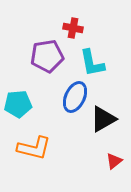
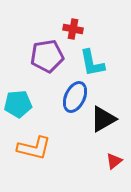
red cross: moved 1 px down
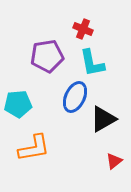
red cross: moved 10 px right; rotated 12 degrees clockwise
orange L-shape: rotated 24 degrees counterclockwise
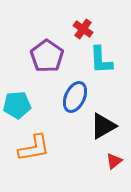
red cross: rotated 12 degrees clockwise
purple pentagon: rotated 28 degrees counterclockwise
cyan L-shape: moved 9 px right, 3 px up; rotated 8 degrees clockwise
cyan pentagon: moved 1 px left, 1 px down
black triangle: moved 7 px down
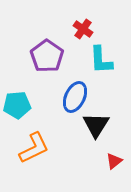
black triangle: moved 7 px left, 1 px up; rotated 28 degrees counterclockwise
orange L-shape: rotated 16 degrees counterclockwise
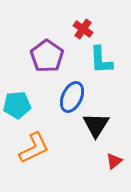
blue ellipse: moved 3 px left
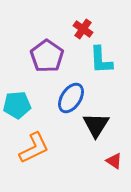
blue ellipse: moved 1 px left, 1 px down; rotated 8 degrees clockwise
red triangle: rotated 48 degrees counterclockwise
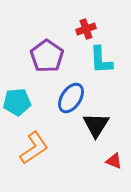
red cross: moved 3 px right; rotated 36 degrees clockwise
cyan pentagon: moved 3 px up
orange L-shape: rotated 8 degrees counterclockwise
red triangle: rotated 12 degrees counterclockwise
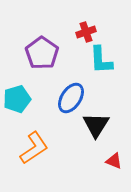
red cross: moved 3 px down
purple pentagon: moved 5 px left, 3 px up
cyan pentagon: moved 3 px up; rotated 12 degrees counterclockwise
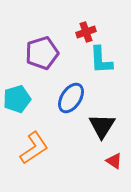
purple pentagon: rotated 20 degrees clockwise
black triangle: moved 6 px right, 1 px down
red triangle: rotated 12 degrees clockwise
